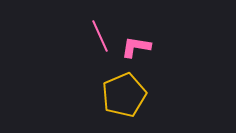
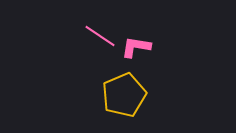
pink line: rotated 32 degrees counterclockwise
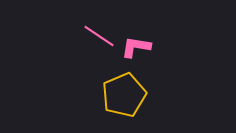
pink line: moved 1 px left
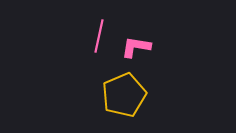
pink line: rotated 68 degrees clockwise
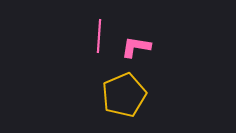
pink line: rotated 8 degrees counterclockwise
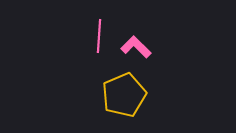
pink L-shape: rotated 36 degrees clockwise
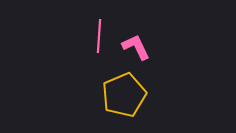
pink L-shape: rotated 20 degrees clockwise
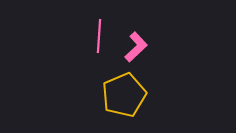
pink L-shape: rotated 72 degrees clockwise
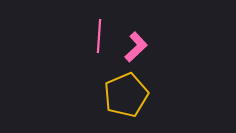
yellow pentagon: moved 2 px right
